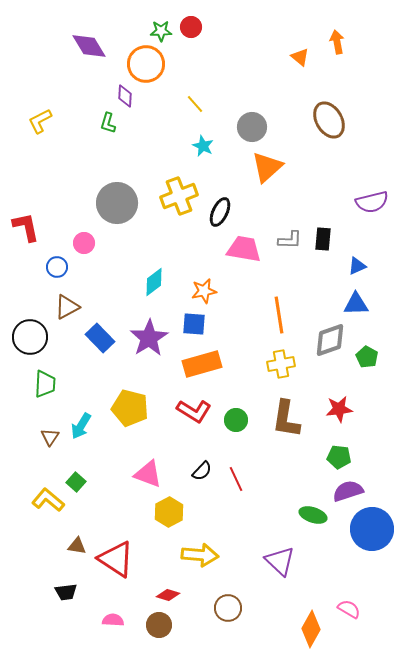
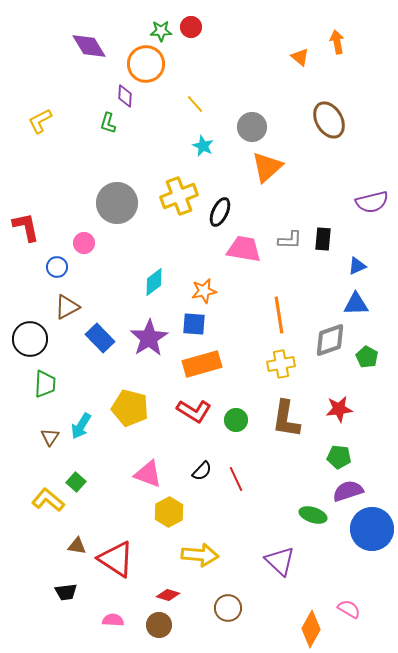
black circle at (30, 337): moved 2 px down
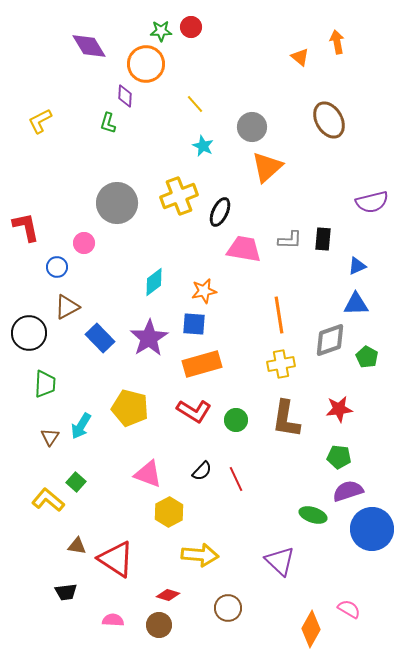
black circle at (30, 339): moved 1 px left, 6 px up
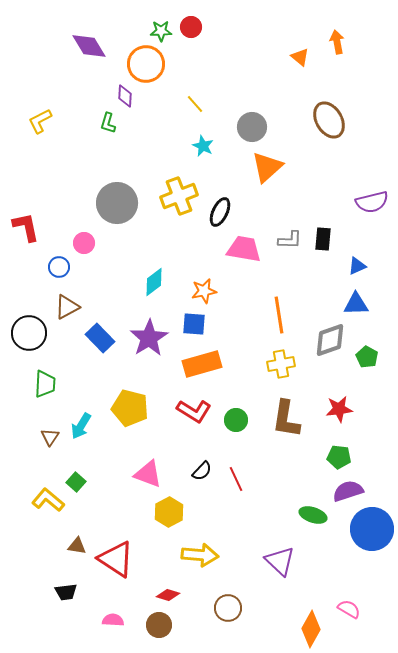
blue circle at (57, 267): moved 2 px right
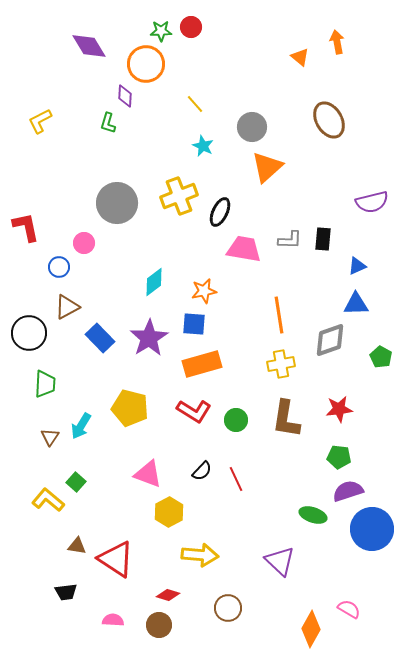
green pentagon at (367, 357): moved 14 px right
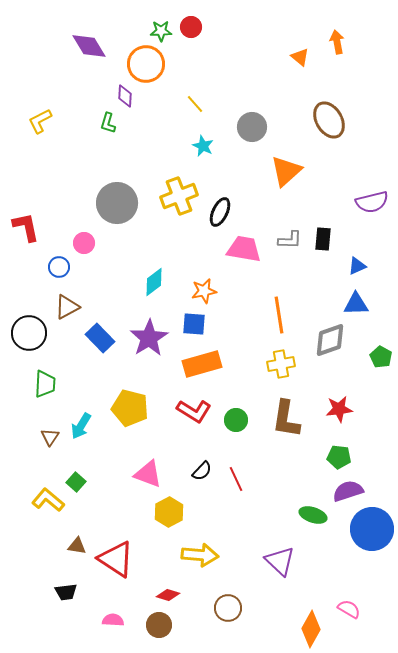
orange triangle at (267, 167): moved 19 px right, 4 px down
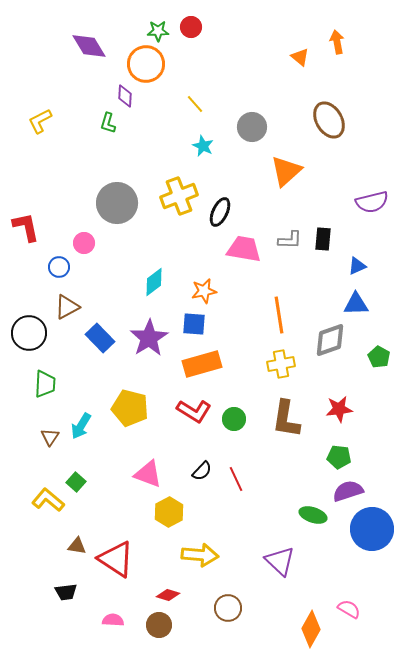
green star at (161, 31): moved 3 px left
green pentagon at (381, 357): moved 2 px left
green circle at (236, 420): moved 2 px left, 1 px up
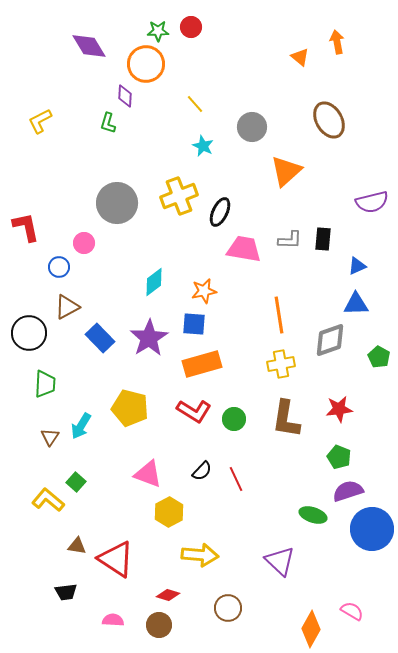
green pentagon at (339, 457): rotated 15 degrees clockwise
pink semicircle at (349, 609): moved 3 px right, 2 px down
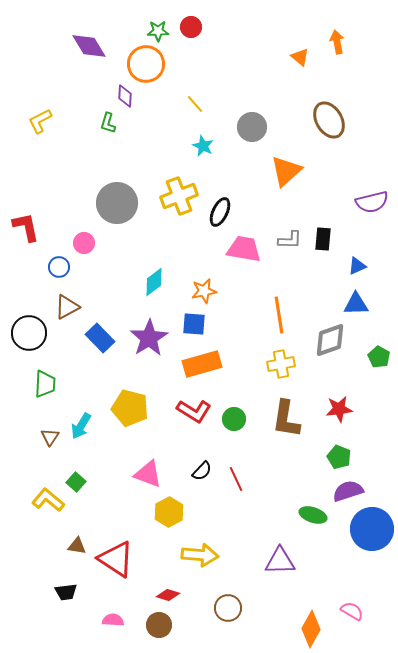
purple triangle at (280, 561): rotated 44 degrees counterclockwise
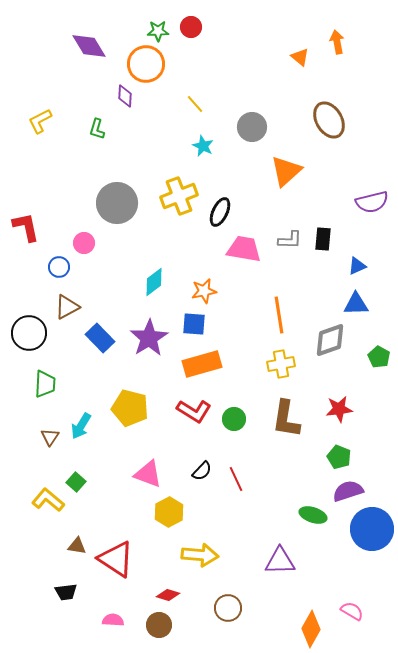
green L-shape at (108, 123): moved 11 px left, 6 px down
